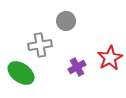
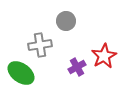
red star: moved 6 px left, 2 px up
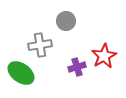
purple cross: rotated 12 degrees clockwise
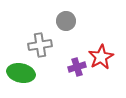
red star: moved 3 px left, 1 px down
green ellipse: rotated 24 degrees counterclockwise
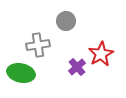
gray cross: moved 2 px left
red star: moved 3 px up
purple cross: rotated 24 degrees counterclockwise
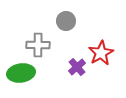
gray cross: rotated 10 degrees clockwise
red star: moved 1 px up
green ellipse: rotated 20 degrees counterclockwise
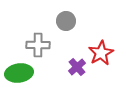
green ellipse: moved 2 px left
